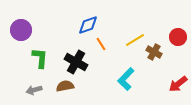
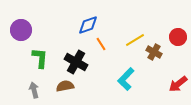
gray arrow: rotated 91 degrees clockwise
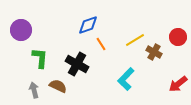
black cross: moved 1 px right, 2 px down
brown semicircle: moved 7 px left; rotated 36 degrees clockwise
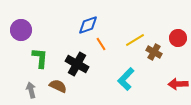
red circle: moved 1 px down
red arrow: rotated 36 degrees clockwise
gray arrow: moved 3 px left
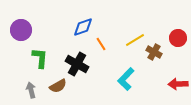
blue diamond: moved 5 px left, 2 px down
brown semicircle: rotated 126 degrees clockwise
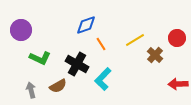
blue diamond: moved 3 px right, 2 px up
red circle: moved 1 px left
brown cross: moved 1 px right, 3 px down; rotated 14 degrees clockwise
green L-shape: rotated 110 degrees clockwise
cyan L-shape: moved 23 px left
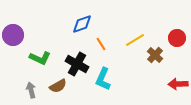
blue diamond: moved 4 px left, 1 px up
purple circle: moved 8 px left, 5 px down
cyan L-shape: rotated 20 degrees counterclockwise
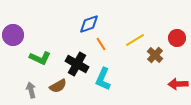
blue diamond: moved 7 px right
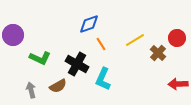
brown cross: moved 3 px right, 2 px up
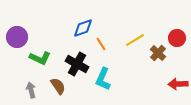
blue diamond: moved 6 px left, 4 px down
purple circle: moved 4 px right, 2 px down
brown semicircle: rotated 96 degrees counterclockwise
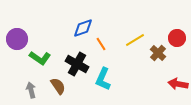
purple circle: moved 2 px down
green L-shape: rotated 10 degrees clockwise
red arrow: rotated 12 degrees clockwise
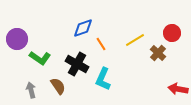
red circle: moved 5 px left, 5 px up
red arrow: moved 5 px down
